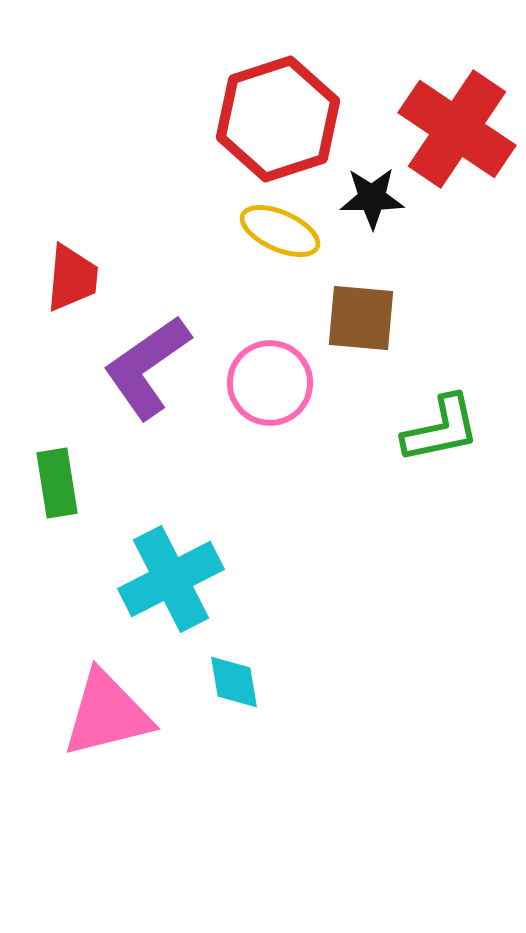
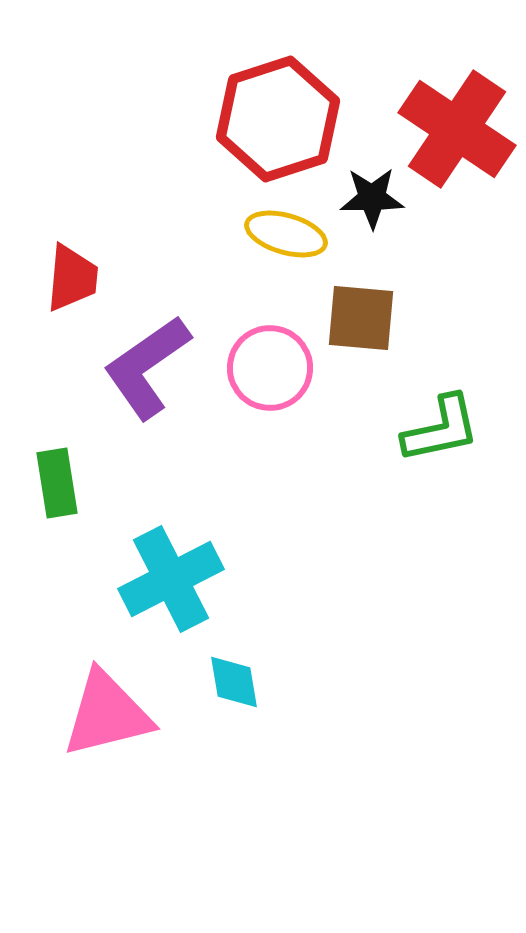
yellow ellipse: moved 6 px right, 3 px down; rotated 8 degrees counterclockwise
pink circle: moved 15 px up
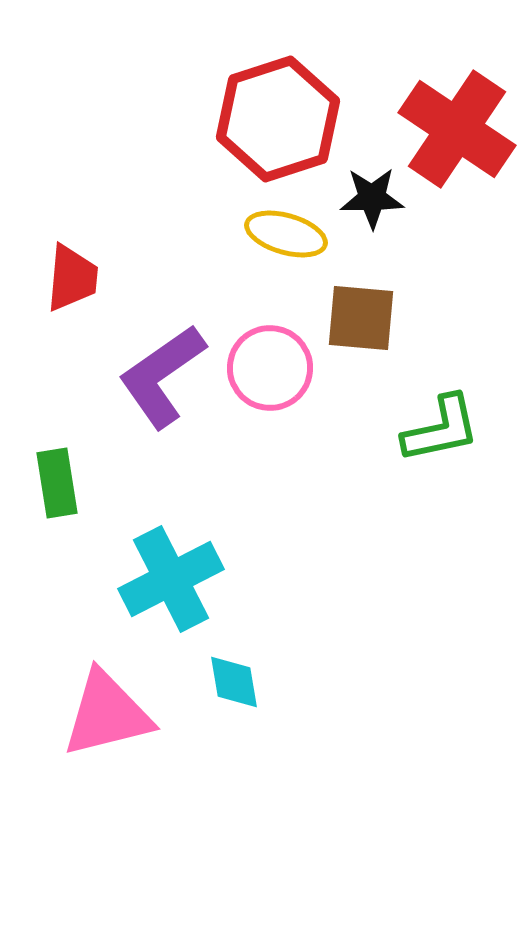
purple L-shape: moved 15 px right, 9 px down
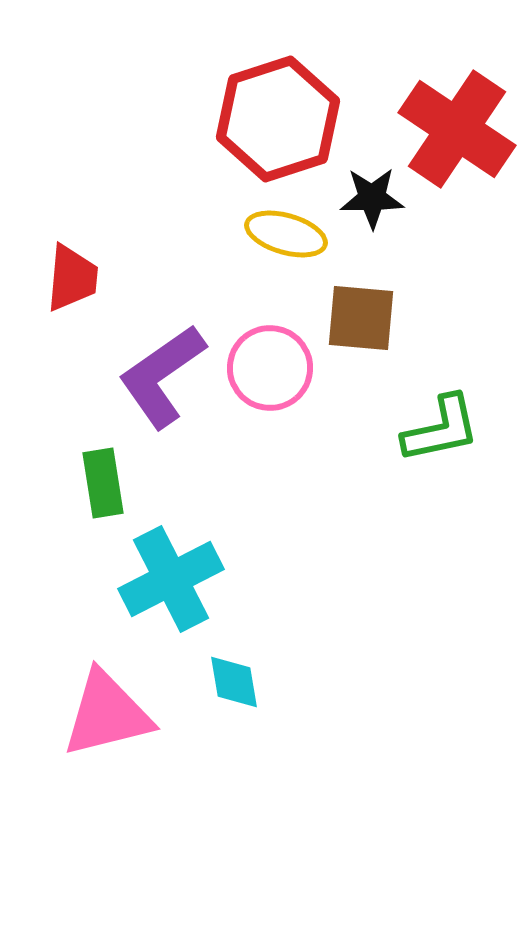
green rectangle: moved 46 px right
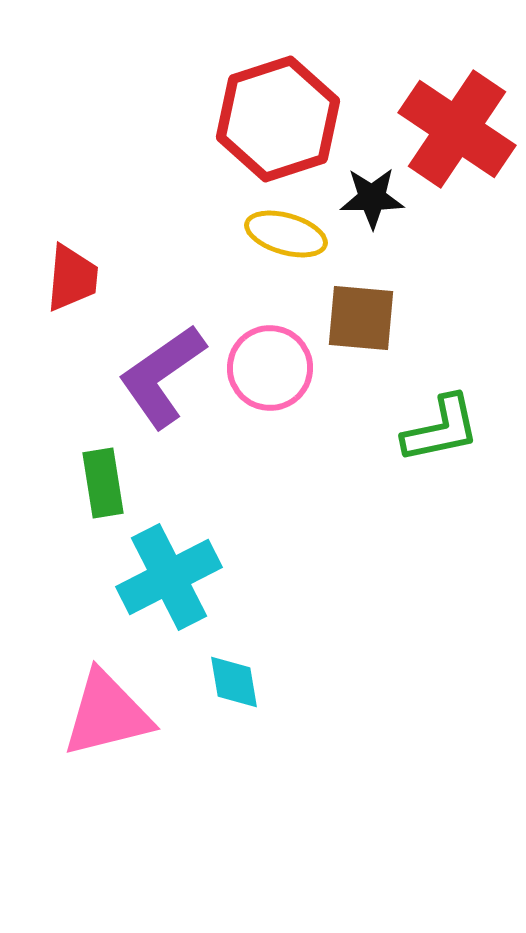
cyan cross: moved 2 px left, 2 px up
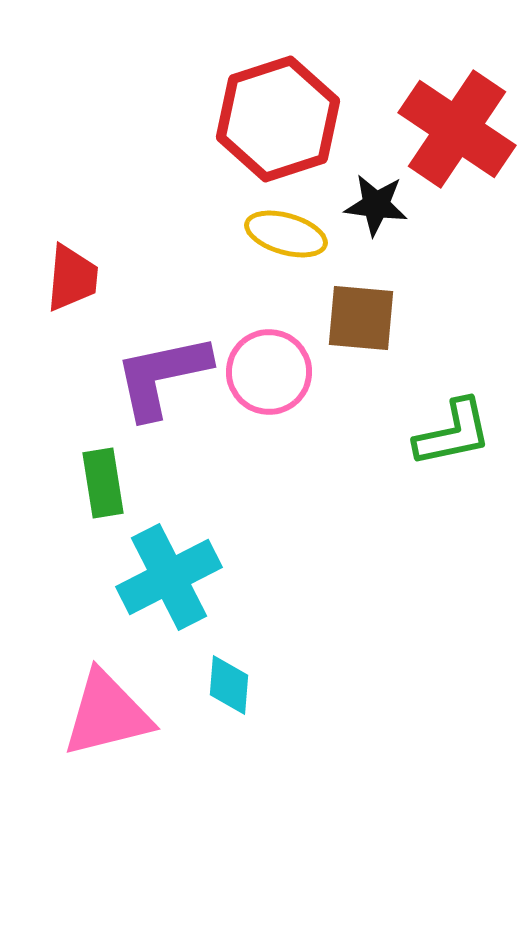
black star: moved 4 px right, 7 px down; rotated 8 degrees clockwise
pink circle: moved 1 px left, 4 px down
purple L-shape: rotated 23 degrees clockwise
green L-shape: moved 12 px right, 4 px down
cyan diamond: moved 5 px left, 3 px down; rotated 14 degrees clockwise
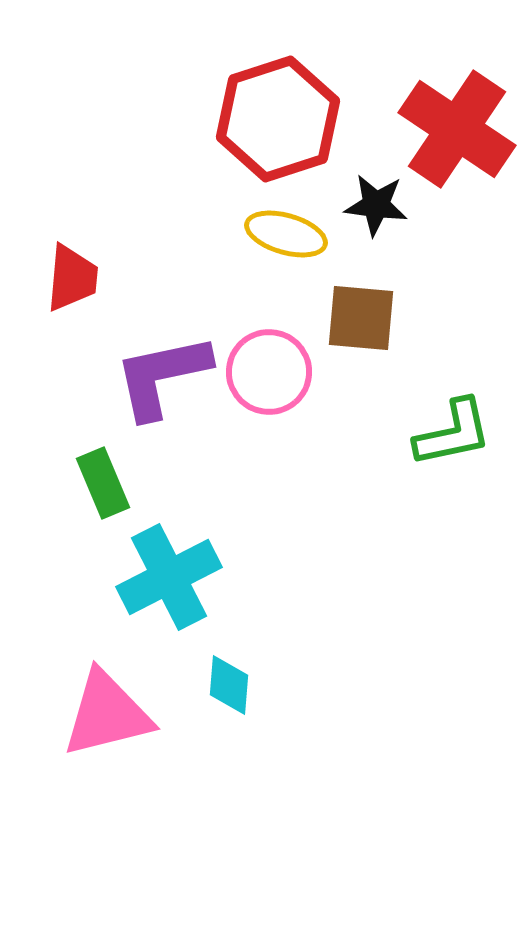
green rectangle: rotated 14 degrees counterclockwise
